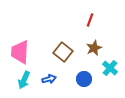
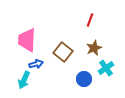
pink trapezoid: moved 7 px right, 12 px up
cyan cross: moved 4 px left; rotated 14 degrees clockwise
blue arrow: moved 13 px left, 15 px up
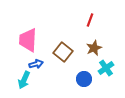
pink trapezoid: moved 1 px right
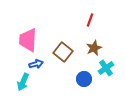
cyan arrow: moved 1 px left, 2 px down
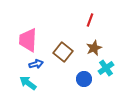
cyan arrow: moved 5 px right, 1 px down; rotated 102 degrees clockwise
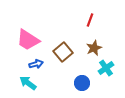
pink trapezoid: rotated 60 degrees counterclockwise
brown square: rotated 12 degrees clockwise
blue circle: moved 2 px left, 4 px down
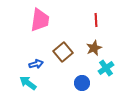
red line: moved 6 px right; rotated 24 degrees counterclockwise
pink trapezoid: moved 12 px right, 20 px up; rotated 115 degrees counterclockwise
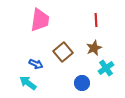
blue arrow: rotated 40 degrees clockwise
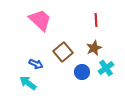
pink trapezoid: rotated 55 degrees counterclockwise
blue circle: moved 11 px up
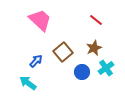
red line: rotated 48 degrees counterclockwise
blue arrow: moved 3 px up; rotated 72 degrees counterclockwise
